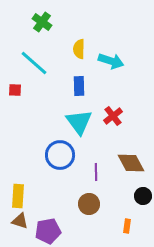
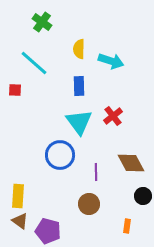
brown triangle: rotated 18 degrees clockwise
purple pentagon: rotated 25 degrees clockwise
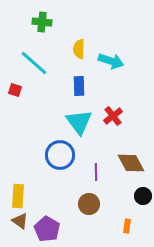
green cross: rotated 30 degrees counterclockwise
red square: rotated 16 degrees clockwise
purple pentagon: moved 1 px left, 2 px up; rotated 15 degrees clockwise
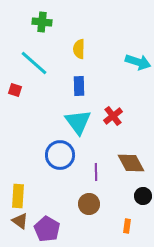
cyan arrow: moved 27 px right, 1 px down
cyan triangle: moved 1 px left
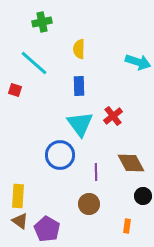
green cross: rotated 18 degrees counterclockwise
cyan triangle: moved 2 px right, 2 px down
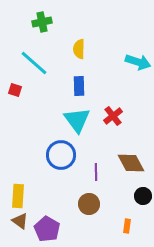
cyan triangle: moved 3 px left, 4 px up
blue circle: moved 1 px right
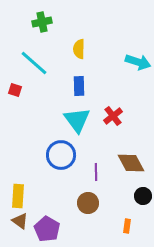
brown circle: moved 1 px left, 1 px up
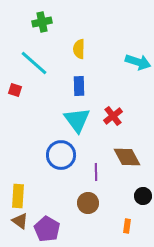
brown diamond: moved 4 px left, 6 px up
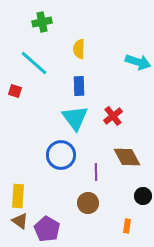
red square: moved 1 px down
cyan triangle: moved 2 px left, 2 px up
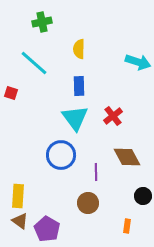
red square: moved 4 px left, 2 px down
